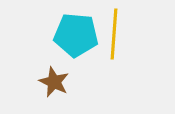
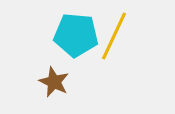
yellow line: moved 2 px down; rotated 21 degrees clockwise
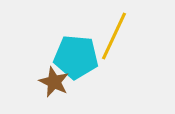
cyan pentagon: moved 22 px down
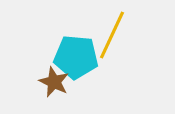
yellow line: moved 2 px left, 1 px up
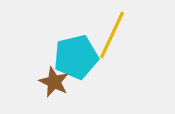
cyan pentagon: rotated 18 degrees counterclockwise
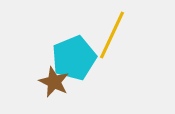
cyan pentagon: moved 2 px left, 1 px down; rotated 9 degrees counterclockwise
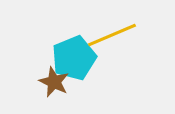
yellow line: rotated 42 degrees clockwise
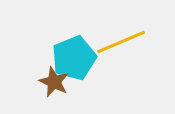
yellow line: moved 9 px right, 7 px down
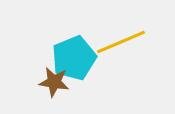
brown star: rotated 16 degrees counterclockwise
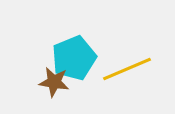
yellow line: moved 6 px right, 27 px down
